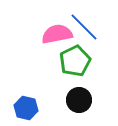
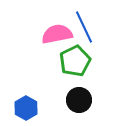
blue line: rotated 20 degrees clockwise
blue hexagon: rotated 15 degrees clockwise
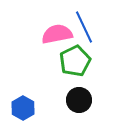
blue hexagon: moved 3 px left
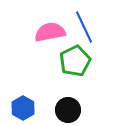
pink semicircle: moved 7 px left, 2 px up
black circle: moved 11 px left, 10 px down
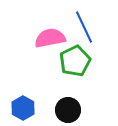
pink semicircle: moved 6 px down
